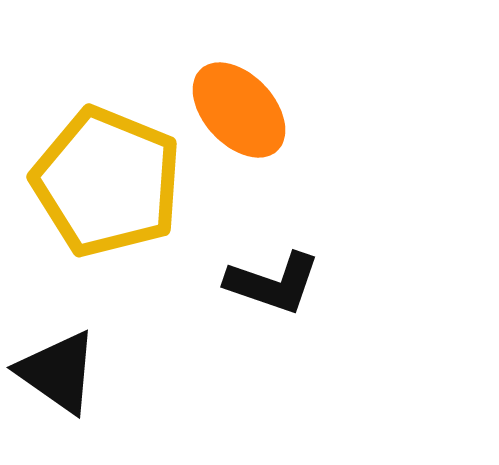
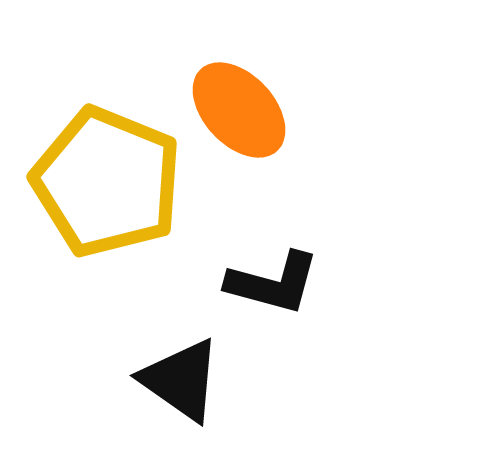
black L-shape: rotated 4 degrees counterclockwise
black triangle: moved 123 px right, 8 px down
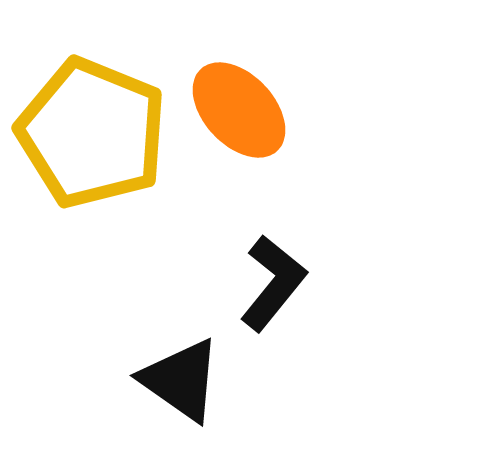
yellow pentagon: moved 15 px left, 49 px up
black L-shape: rotated 66 degrees counterclockwise
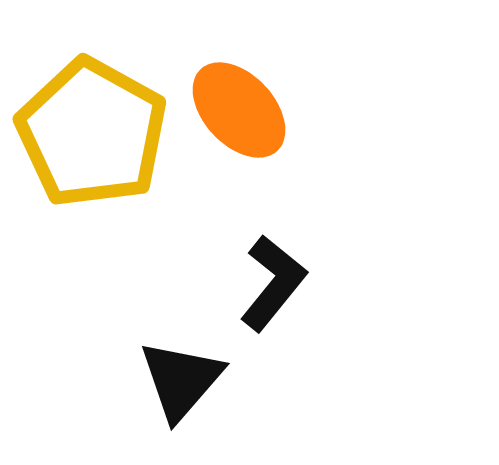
yellow pentagon: rotated 7 degrees clockwise
black triangle: rotated 36 degrees clockwise
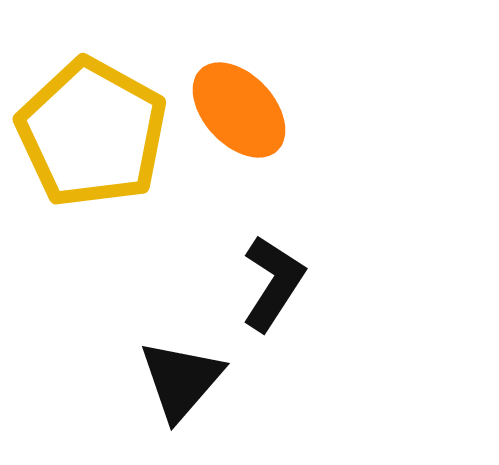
black L-shape: rotated 6 degrees counterclockwise
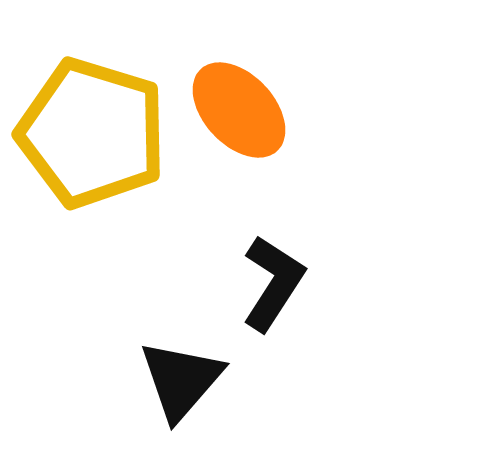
yellow pentagon: rotated 12 degrees counterclockwise
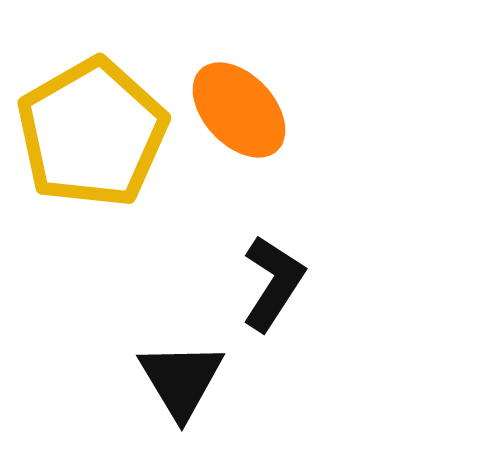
yellow pentagon: rotated 25 degrees clockwise
black triangle: rotated 12 degrees counterclockwise
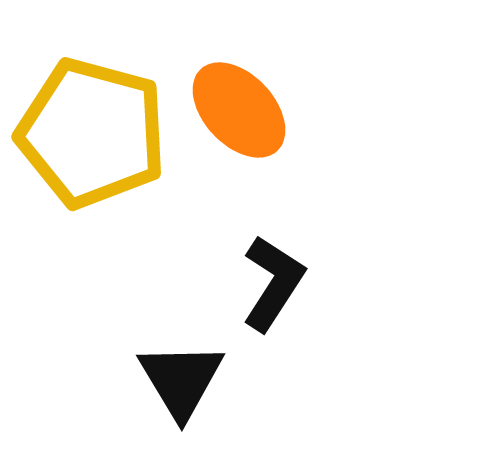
yellow pentagon: rotated 27 degrees counterclockwise
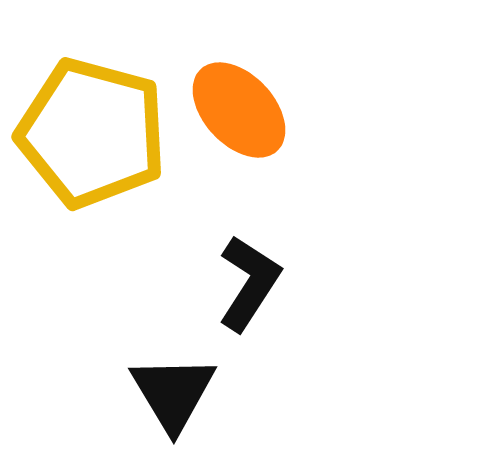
black L-shape: moved 24 px left
black triangle: moved 8 px left, 13 px down
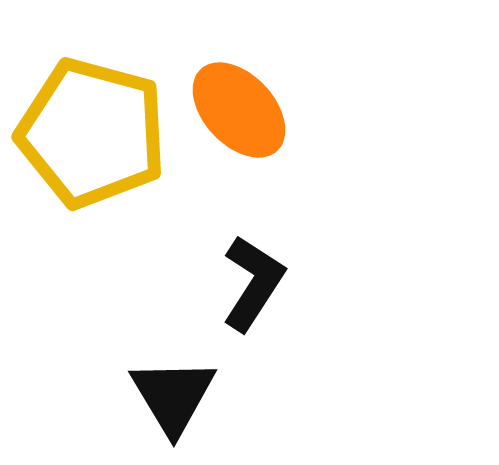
black L-shape: moved 4 px right
black triangle: moved 3 px down
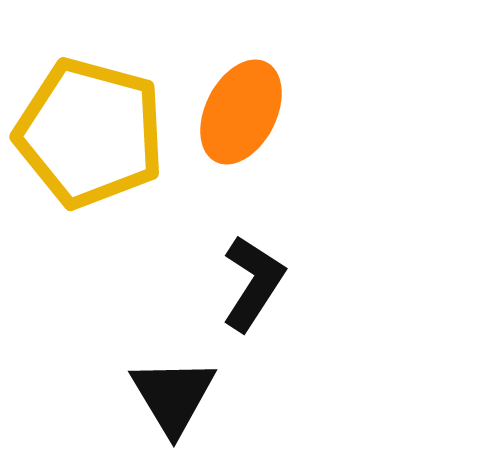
orange ellipse: moved 2 px right, 2 px down; rotated 70 degrees clockwise
yellow pentagon: moved 2 px left
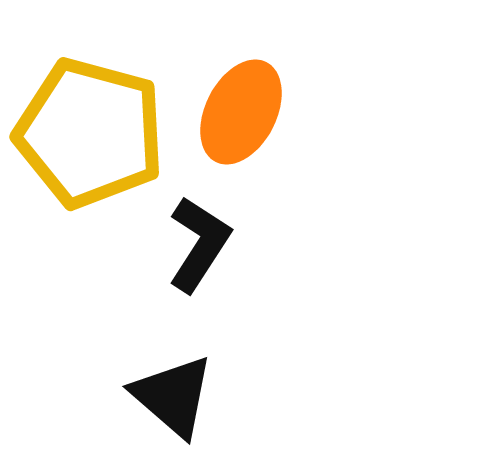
black L-shape: moved 54 px left, 39 px up
black triangle: rotated 18 degrees counterclockwise
